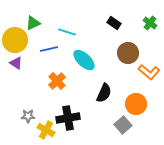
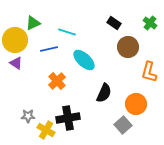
brown circle: moved 6 px up
orange L-shape: rotated 65 degrees clockwise
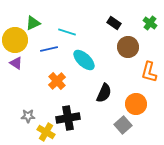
yellow cross: moved 2 px down
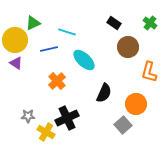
black cross: moved 1 px left; rotated 15 degrees counterclockwise
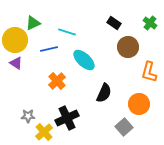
orange circle: moved 3 px right
gray square: moved 1 px right, 2 px down
yellow cross: moved 2 px left; rotated 18 degrees clockwise
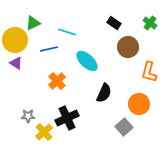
cyan ellipse: moved 3 px right, 1 px down
